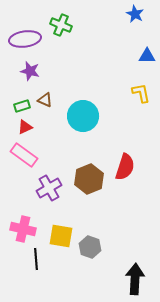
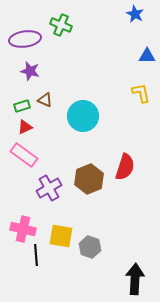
black line: moved 4 px up
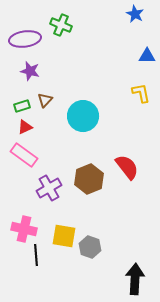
brown triangle: rotated 49 degrees clockwise
red semicircle: moved 2 px right; rotated 56 degrees counterclockwise
pink cross: moved 1 px right
yellow square: moved 3 px right
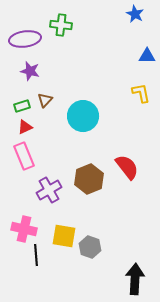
green cross: rotated 15 degrees counterclockwise
pink rectangle: moved 1 px down; rotated 32 degrees clockwise
purple cross: moved 2 px down
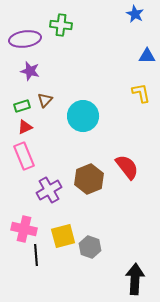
yellow square: moved 1 px left; rotated 25 degrees counterclockwise
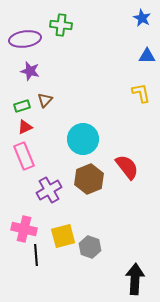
blue star: moved 7 px right, 4 px down
cyan circle: moved 23 px down
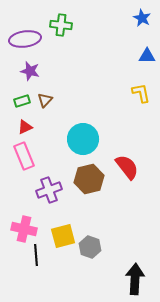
green rectangle: moved 5 px up
brown hexagon: rotated 8 degrees clockwise
purple cross: rotated 10 degrees clockwise
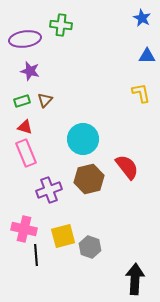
red triangle: rotated 42 degrees clockwise
pink rectangle: moved 2 px right, 3 px up
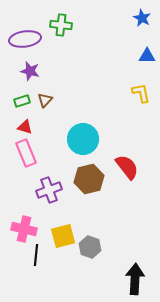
black line: rotated 10 degrees clockwise
